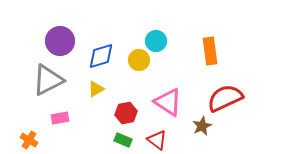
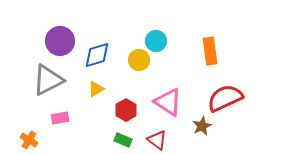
blue diamond: moved 4 px left, 1 px up
red hexagon: moved 3 px up; rotated 20 degrees counterclockwise
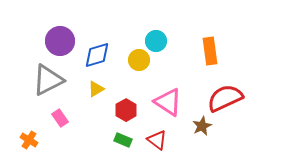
pink rectangle: rotated 66 degrees clockwise
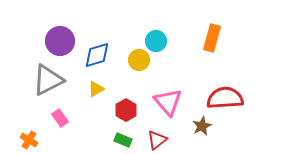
orange rectangle: moved 2 px right, 13 px up; rotated 24 degrees clockwise
red semicircle: rotated 21 degrees clockwise
pink triangle: rotated 16 degrees clockwise
red triangle: rotated 45 degrees clockwise
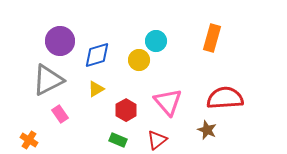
pink rectangle: moved 4 px up
brown star: moved 5 px right, 4 px down; rotated 24 degrees counterclockwise
green rectangle: moved 5 px left
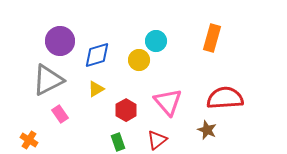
green rectangle: moved 2 px down; rotated 48 degrees clockwise
